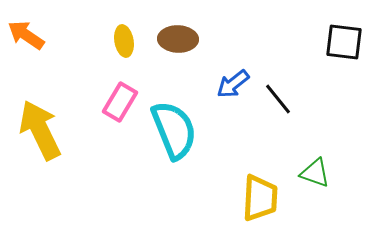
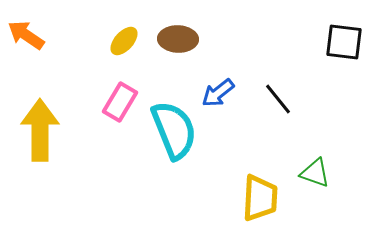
yellow ellipse: rotated 52 degrees clockwise
blue arrow: moved 15 px left, 9 px down
yellow arrow: rotated 26 degrees clockwise
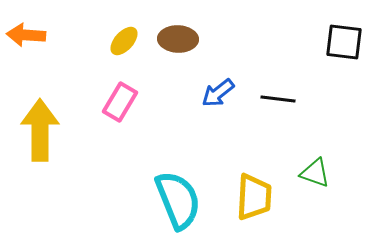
orange arrow: rotated 30 degrees counterclockwise
black line: rotated 44 degrees counterclockwise
cyan semicircle: moved 4 px right, 70 px down
yellow trapezoid: moved 6 px left, 1 px up
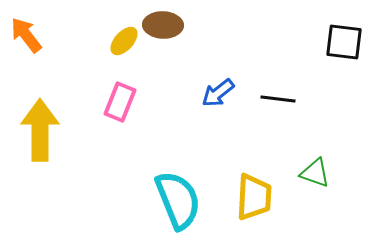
orange arrow: rotated 48 degrees clockwise
brown ellipse: moved 15 px left, 14 px up
pink rectangle: rotated 9 degrees counterclockwise
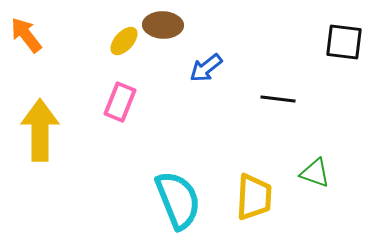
blue arrow: moved 12 px left, 25 px up
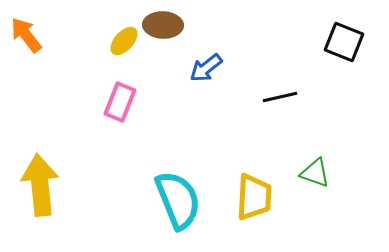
black square: rotated 15 degrees clockwise
black line: moved 2 px right, 2 px up; rotated 20 degrees counterclockwise
yellow arrow: moved 55 px down; rotated 6 degrees counterclockwise
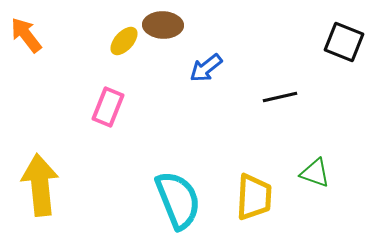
pink rectangle: moved 12 px left, 5 px down
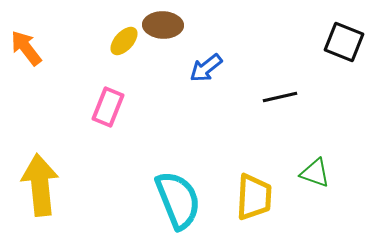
orange arrow: moved 13 px down
